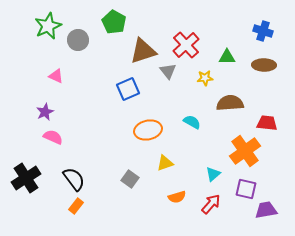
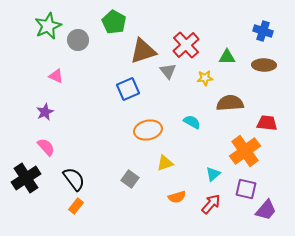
pink semicircle: moved 7 px left, 10 px down; rotated 24 degrees clockwise
purple trapezoid: rotated 140 degrees clockwise
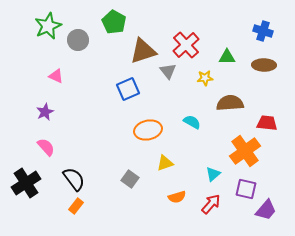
black cross: moved 5 px down
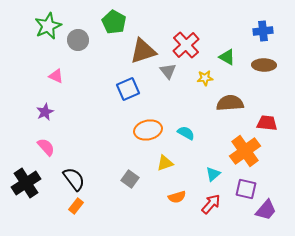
blue cross: rotated 24 degrees counterclockwise
green triangle: rotated 30 degrees clockwise
cyan semicircle: moved 6 px left, 11 px down
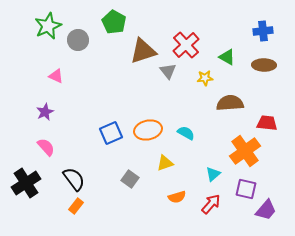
blue square: moved 17 px left, 44 px down
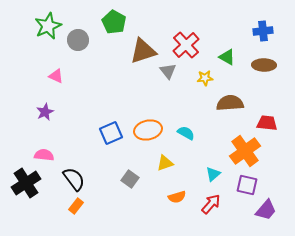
pink semicircle: moved 2 px left, 8 px down; rotated 42 degrees counterclockwise
purple square: moved 1 px right, 4 px up
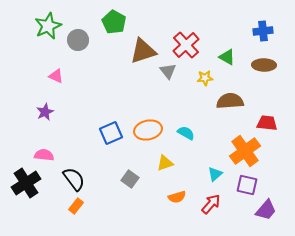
brown semicircle: moved 2 px up
cyan triangle: moved 2 px right
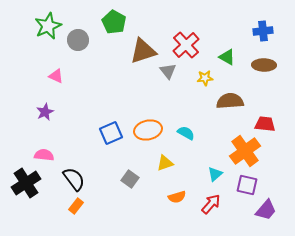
red trapezoid: moved 2 px left, 1 px down
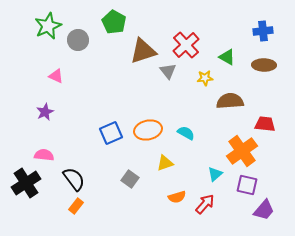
orange cross: moved 3 px left
red arrow: moved 6 px left
purple trapezoid: moved 2 px left
